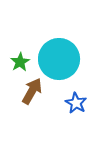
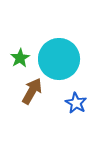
green star: moved 4 px up
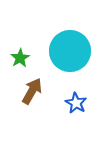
cyan circle: moved 11 px right, 8 px up
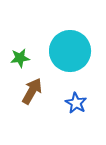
green star: rotated 24 degrees clockwise
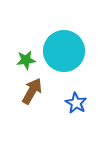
cyan circle: moved 6 px left
green star: moved 6 px right, 2 px down
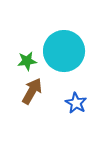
green star: moved 1 px right, 1 px down
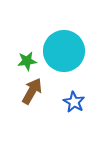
blue star: moved 2 px left, 1 px up
